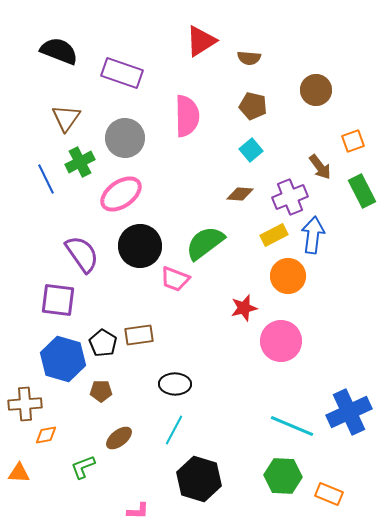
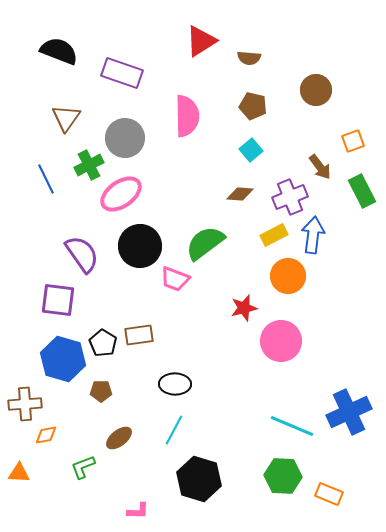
green cross at (80, 162): moved 9 px right, 3 px down
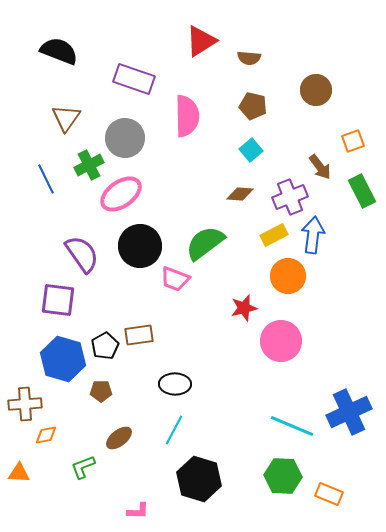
purple rectangle at (122, 73): moved 12 px right, 6 px down
black pentagon at (103, 343): moved 2 px right, 3 px down; rotated 12 degrees clockwise
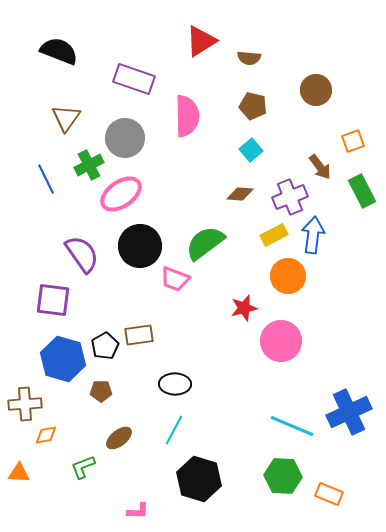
purple square at (58, 300): moved 5 px left
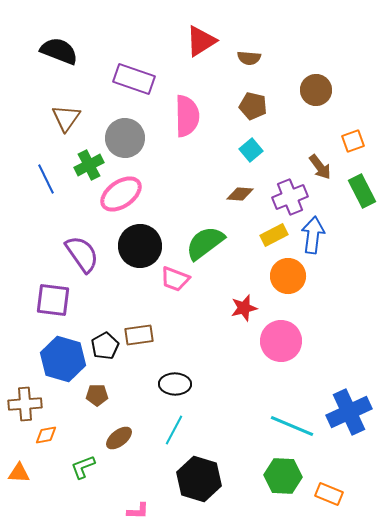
brown pentagon at (101, 391): moved 4 px left, 4 px down
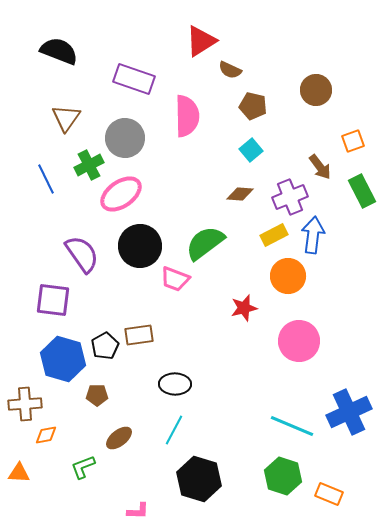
brown semicircle at (249, 58): moved 19 px left, 12 px down; rotated 20 degrees clockwise
pink circle at (281, 341): moved 18 px right
green hexagon at (283, 476): rotated 15 degrees clockwise
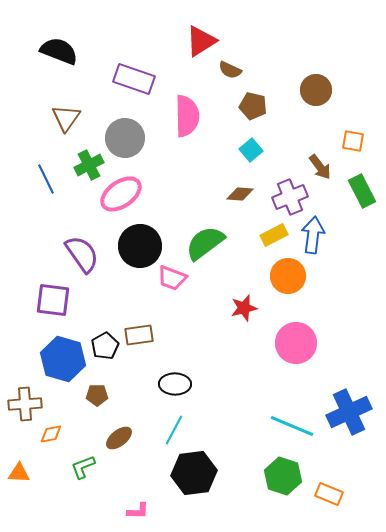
orange square at (353, 141): rotated 30 degrees clockwise
pink trapezoid at (175, 279): moved 3 px left, 1 px up
pink circle at (299, 341): moved 3 px left, 2 px down
orange diamond at (46, 435): moved 5 px right, 1 px up
black hexagon at (199, 479): moved 5 px left, 6 px up; rotated 24 degrees counterclockwise
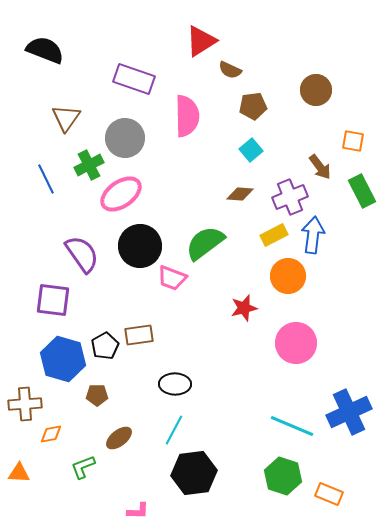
black semicircle at (59, 51): moved 14 px left, 1 px up
brown pentagon at (253, 106): rotated 20 degrees counterclockwise
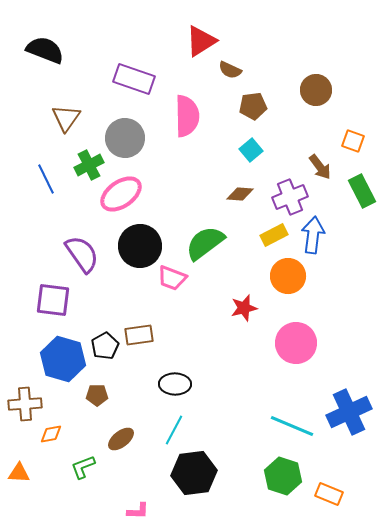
orange square at (353, 141): rotated 10 degrees clockwise
brown ellipse at (119, 438): moved 2 px right, 1 px down
